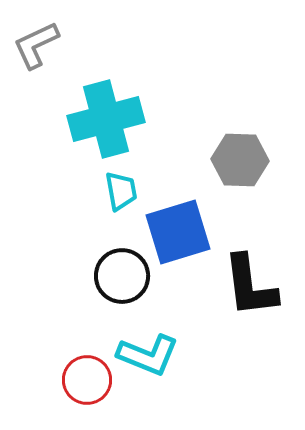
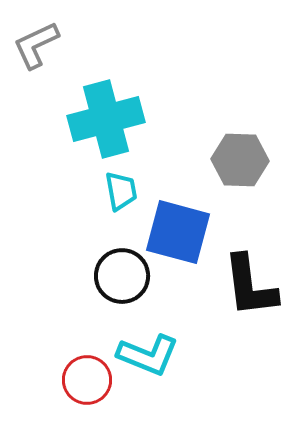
blue square: rotated 32 degrees clockwise
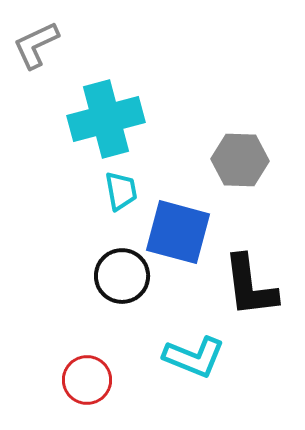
cyan L-shape: moved 46 px right, 2 px down
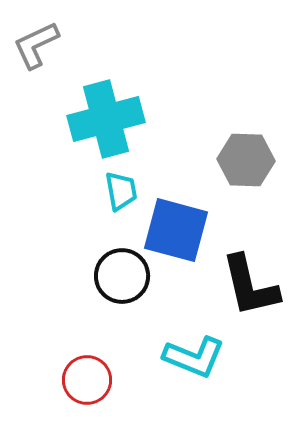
gray hexagon: moved 6 px right
blue square: moved 2 px left, 2 px up
black L-shape: rotated 6 degrees counterclockwise
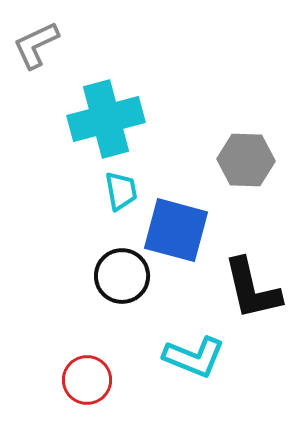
black L-shape: moved 2 px right, 3 px down
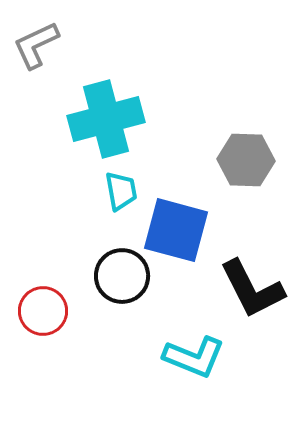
black L-shape: rotated 14 degrees counterclockwise
red circle: moved 44 px left, 69 px up
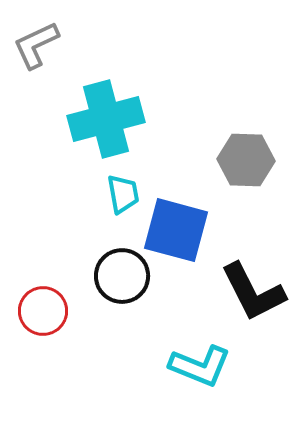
cyan trapezoid: moved 2 px right, 3 px down
black L-shape: moved 1 px right, 3 px down
cyan L-shape: moved 6 px right, 9 px down
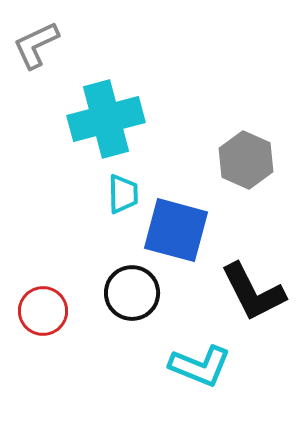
gray hexagon: rotated 22 degrees clockwise
cyan trapezoid: rotated 9 degrees clockwise
black circle: moved 10 px right, 17 px down
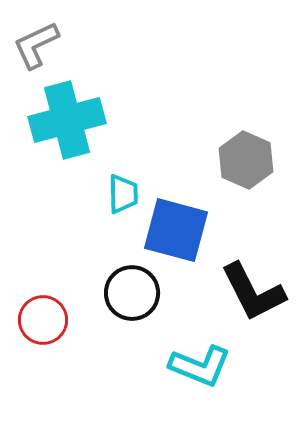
cyan cross: moved 39 px left, 1 px down
red circle: moved 9 px down
